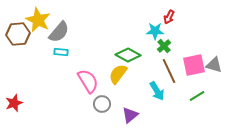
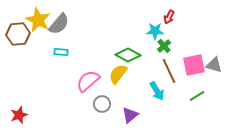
gray semicircle: moved 8 px up
pink semicircle: rotated 100 degrees counterclockwise
red star: moved 5 px right, 12 px down
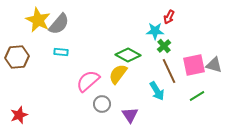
brown hexagon: moved 1 px left, 23 px down
purple triangle: rotated 24 degrees counterclockwise
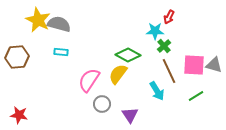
gray semicircle: rotated 115 degrees counterclockwise
pink square: rotated 15 degrees clockwise
pink semicircle: moved 1 px right, 1 px up; rotated 15 degrees counterclockwise
green line: moved 1 px left
red star: rotated 30 degrees clockwise
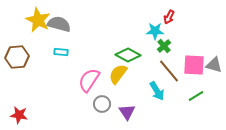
brown line: rotated 15 degrees counterclockwise
purple triangle: moved 3 px left, 3 px up
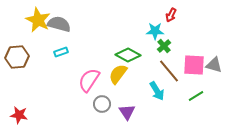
red arrow: moved 2 px right, 2 px up
cyan rectangle: rotated 24 degrees counterclockwise
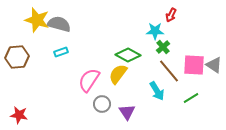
yellow star: moved 1 px left; rotated 10 degrees counterclockwise
green cross: moved 1 px left, 1 px down
gray triangle: rotated 18 degrees clockwise
green line: moved 5 px left, 2 px down
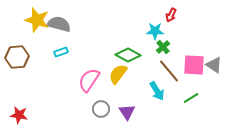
gray circle: moved 1 px left, 5 px down
